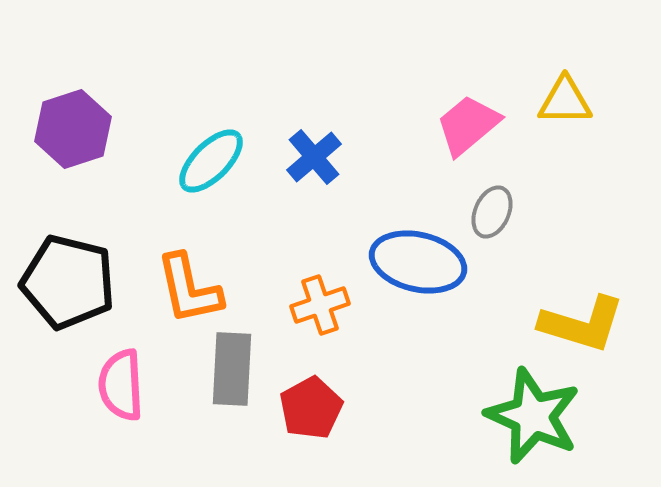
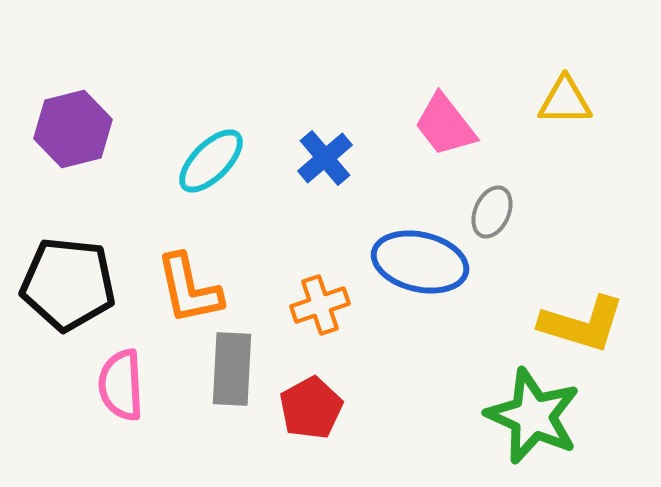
pink trapezoid: moved 23 px left; rotated 88 degrees counterclockwise
purple hexagon: rotated 4 degrees clockwise
blue cross: moved 11 px right, 1 px down
blue ellipse: moved 2 px right
black pentagon: moved 2 px down; rotated 8 degrees counterclockwise
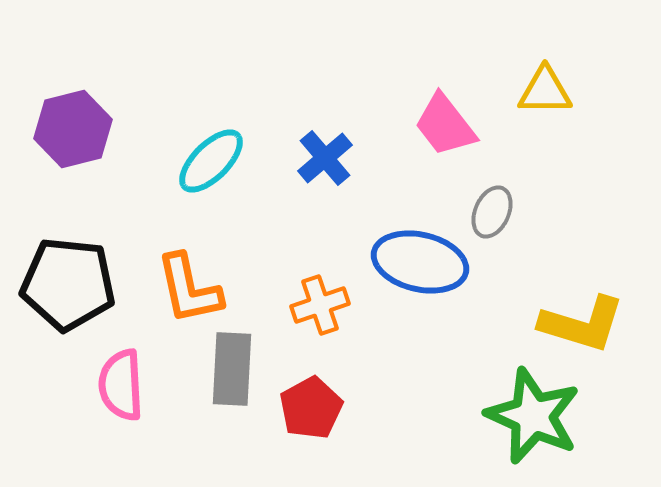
yellow triangle: moved 20 px left, 10 px up
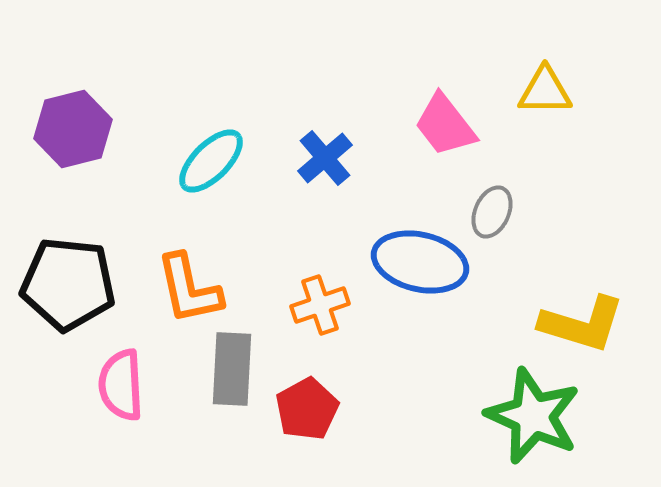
red pentagon: moved 4 px left, 1 px down
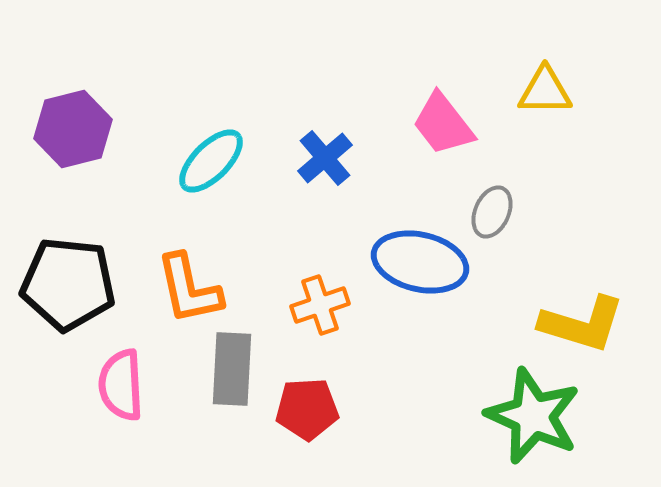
pink trapezoid: moved 2 px left, 1 px up
red pentagon: rotated 26 degrees clockwise
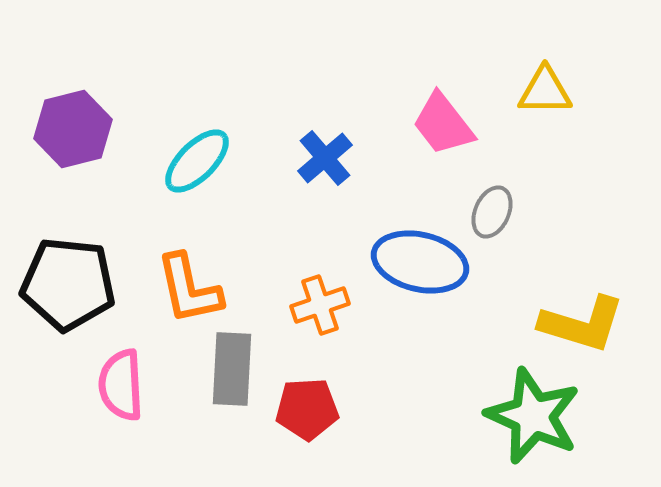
cyan ellipse: moved 14 px left
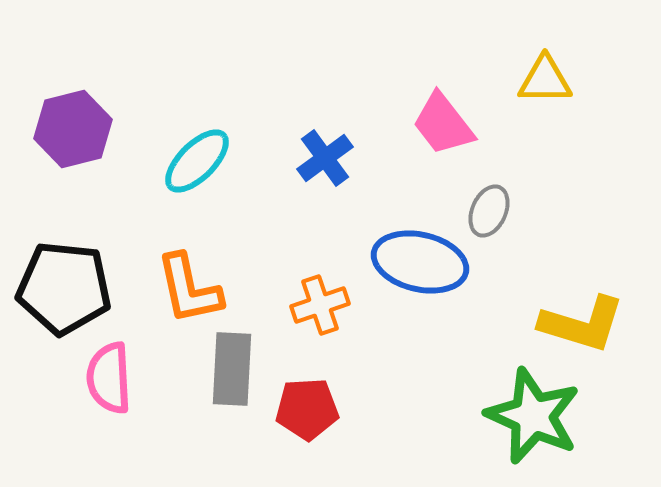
yellow triangle: moved 11 px up
blue cross: rotated 4 degrees clockwise
gray ellipse: moved 3 px left, 1 px up
black pentagon: moved 4 px left, 4 px down
pink semicircle: moved 12 px left, 7 px up
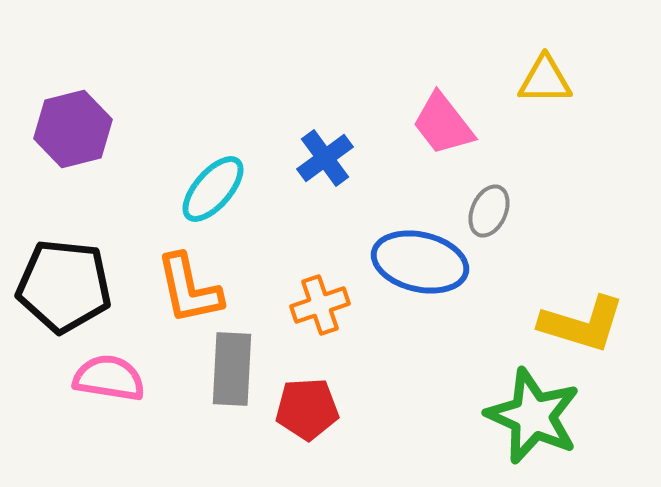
cyan ellipse: moved 16 px right, 28 px down; rotated 4 degrees counterclockwise
black pentagon: moved 2 px up
pink semicircle: rotated 102 degrees clockwise
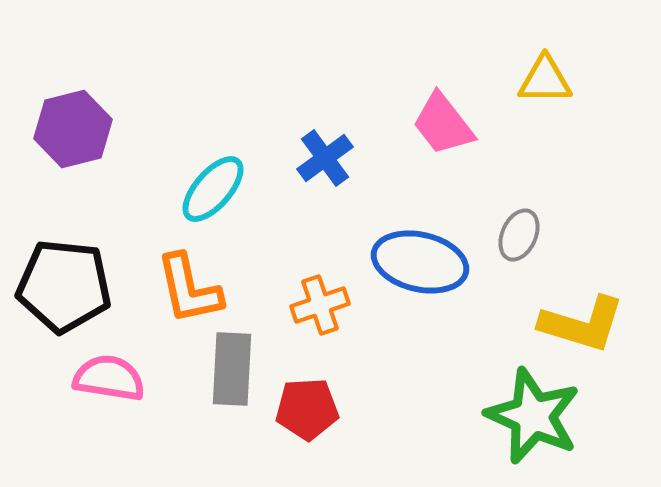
gray ellipse: moved 30 px right, 24 px down
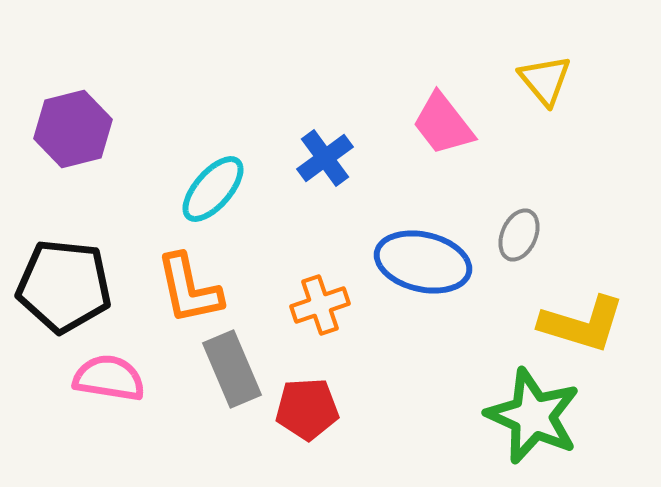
yellow triangle: rotated 50 degrees clockwise
blue ellipse: moved 3 px right
gray rectangle: rotated 26 degrees counterclockwise
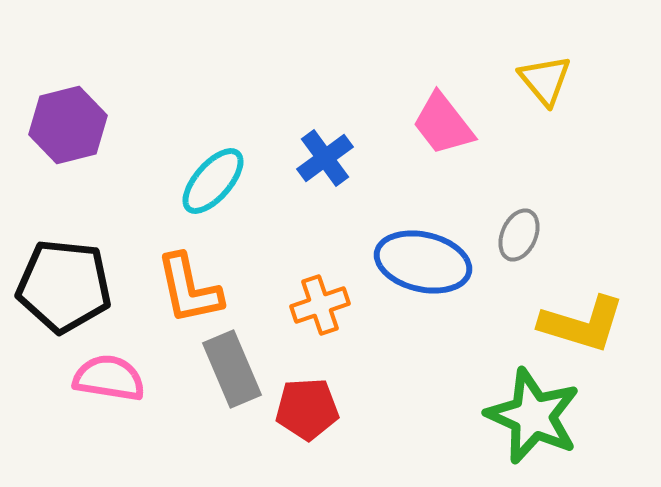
purple hexagon: moved 5 px left, 4 px up
cyan ellipse: moved 8 px up
